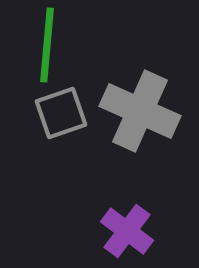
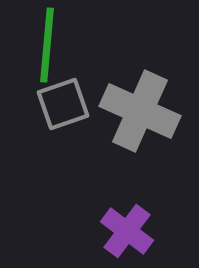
gray square: moved 2 px right, 9 px up
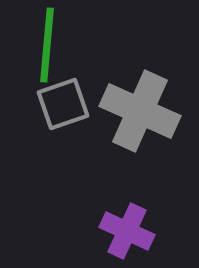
purple cross: rotated 12 degrees counterclockwise
